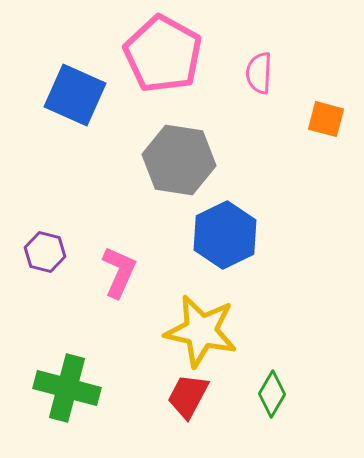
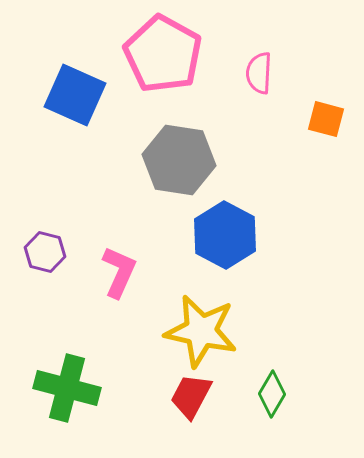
blue hexagon: rotated 6 degrees counterclockwise
red trapezoid: moved 3 px right
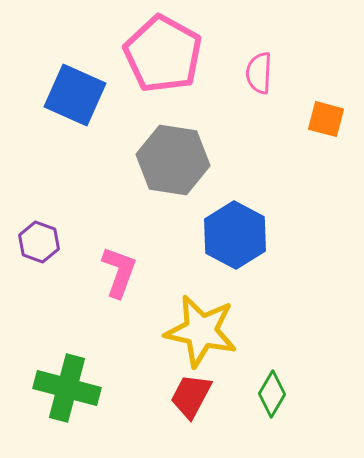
gray hexagon: moved 6 px left
blue hexagon: moved 10 px right
purple hexagon: moved 6 px left, 10 px up; rotated 6 degrees clockwise
pink L-shape: rotated 4 degrees counterclockwise
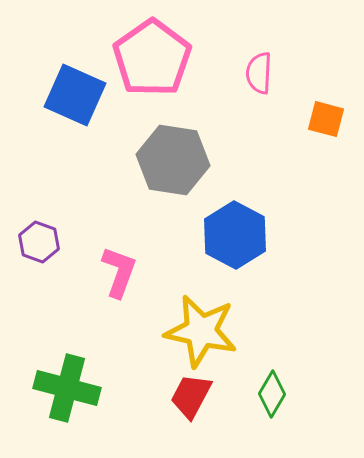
pink pentagon: moved 11 px left, 4 px down; rotated 8 degrees clockwise
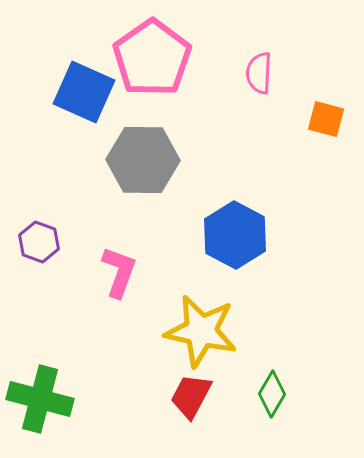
blue square: moved 9 px right, 3 px up
gray hexagon: moved 30 px left; rotated 8 degrees counterclockwise
green cross: moved 27 px left, 11 px down
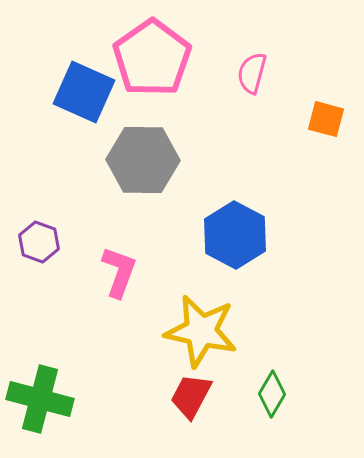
pink semicircle: moved 7 px left; rotated 12 degrees clockwise
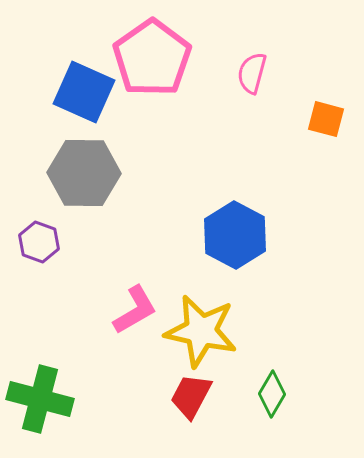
gray hexagon: moved 59 px left, 13 px down
pink L-shape: moved 16 px right, 38 px down; rotated 40 degrees clockwise
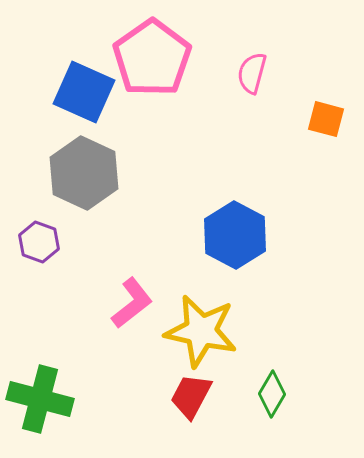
gray hexagon: rotated 24 degrees clockwise
pink L-shape: moved 3 px left, 7 px up; rotated 8 degrees counterclockwise
